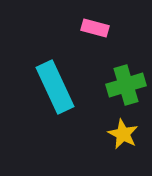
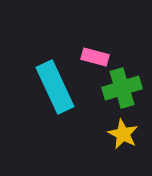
pink rectangle: moved 29 px down
green cross: moved 4 px left, 3 px down
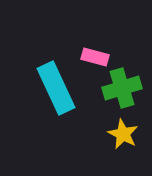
cyan rectangle: moved 1 px right, 1 px down
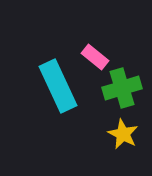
pink rectangle: rotated 24 degrees clockwise
cyan rectangle: moved 2 px right, 2 px up
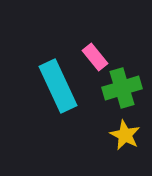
pink rectangle: rotated 12 degrees clockwise
yellow star: moved 2 px right, 1 px down
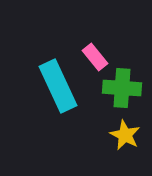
green cross: rotated 21 degrees clockwise
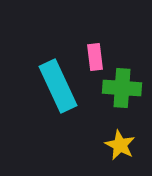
pink rectangle: rotated 32 degrees clockwise
yellow star: moved 5 px left, 10 px down
